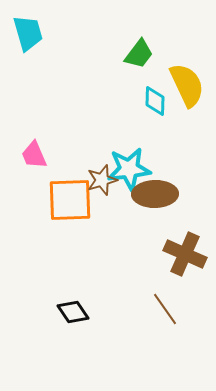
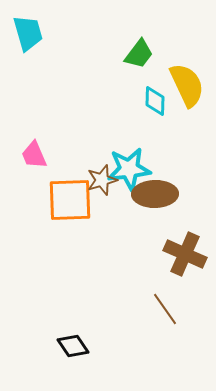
black diamond: moved 34 px down
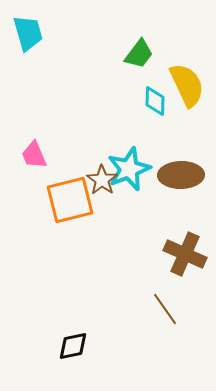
cyan star: rotated 15 degrees counterclockwise
brown star: rotated 20 degrees counterclockwise
brown ellipse: moved 26 px right, 19 px up
orange square: rotated 12 degrees counterclockwise
black diamond: rotated 68 degrees counterclockwise
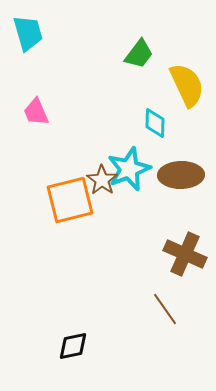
cyan diamond: moved 22 px down
pink trapezoid: moved 2 px right, 43 px up
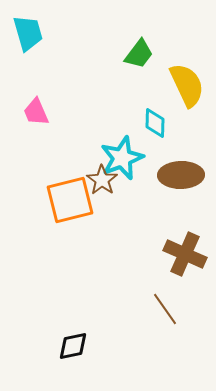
cyan star: moved 7 px left, 11 px up
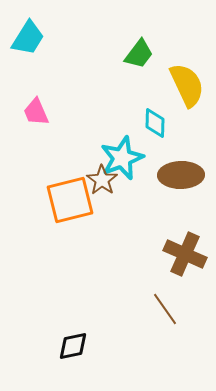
cyan trapezoid: moved 5 px down; rotated 48 degrees clockwise
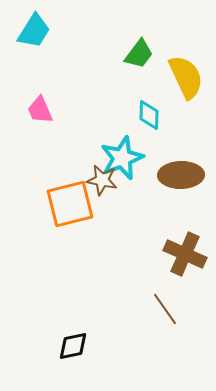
cyan trapezoid: moved 6 px right, 7 px up
yellow semicircle: moved 1 px left, 8 px up
pink trapezoid: moved 4 px right, 2 px up
cyan diamond: moved 6 px left, 8 px up
brown star: rotated 24 degrees counterclockwise
orange square: moved 4 px down
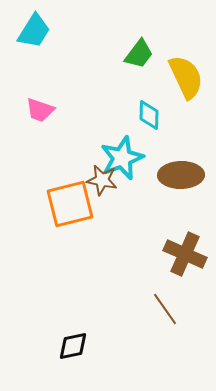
pink trapezoid: rotated 48 degrees counterclockwise
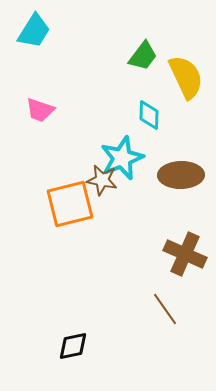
green trapezoid: moved 4 px right, 2 px down
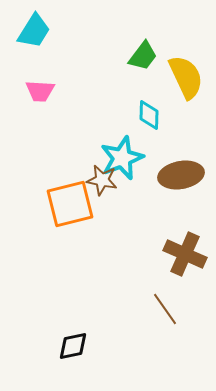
pink trapezoid: moved 19 px up; rotated 16 degrees counterclockwise
brown ellipse: rotated 9 degrees counterclockwise
